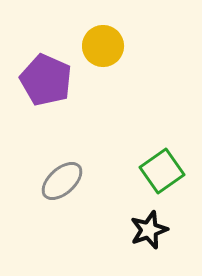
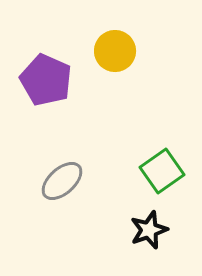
yellow circle: moved 12 px right, 5 px down
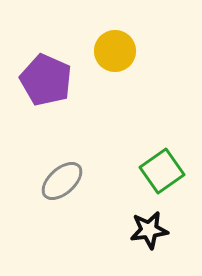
black star: rotated 12 degrees clockwise
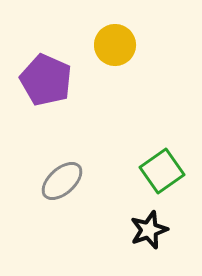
yellow circle: moved 6 px up
black star: rotated 12 degrees counterclockwise
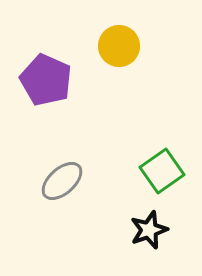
yellow circle: moved 4 px right, 1 px down
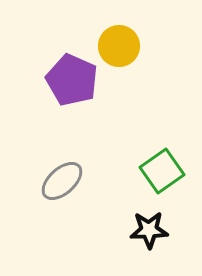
purple pentagon: moved 26 px right
black star: rotated 18 degrees clockwise
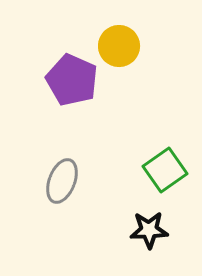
green square: moved 3 px right, 1 px up
gray ellipse: rotated 27 degrees counterclockwise
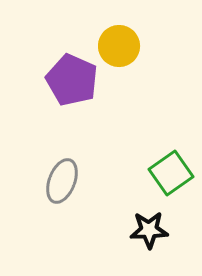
green square: moved 6 px right, 3 px down
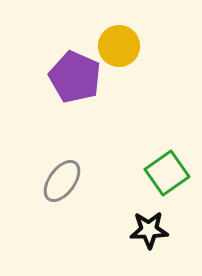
purple pentagon: moved 3 px right, 3 px up
green square: moved 4 px left
gray ellipse: rotated 15 degrees clockwise
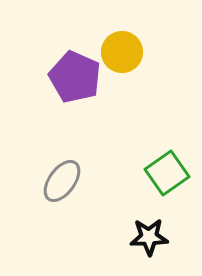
yellow circle: moved 3 px right, 6 px down
black star: moved 7 px down
